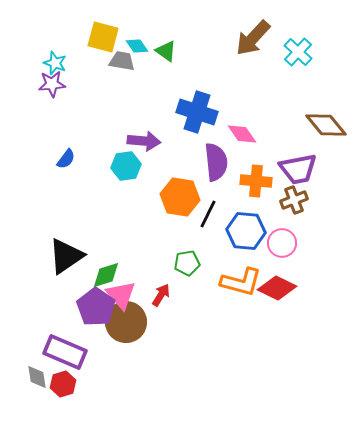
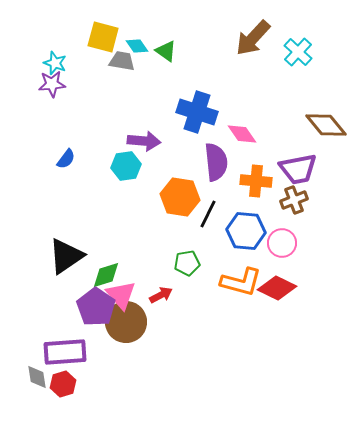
red arrow: rotated 30 degrees clockwise
purple rectangle: rotated 27 degrees counterclockwise
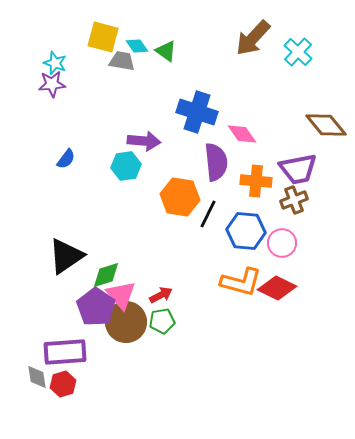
green pentagon: moved 25 px left, 58 px down
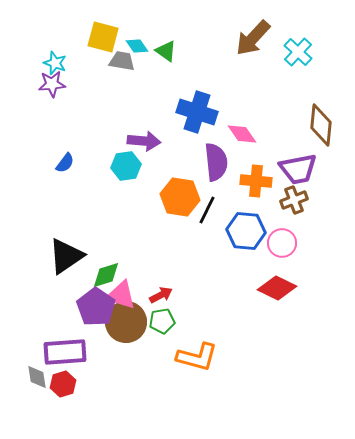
brown diamond: moved 5 px left; rotated 45 degrees clockwise
blue semicircle: moved 1 px left, 4 px down
black line: moved 1 px left, 4 px up
orange L-shape: moved 44 px left, 75 px down
pink triangle: rotated 32 degrees counterclockwise
